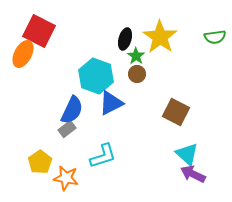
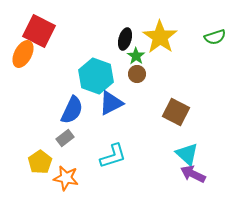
green semicircle: rotated 10 degrees counterclockwise
gray rectangle: moved 2 px left, 9 px down
cyan L-shape: moved 10 px right
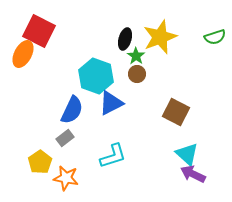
yellow star: rotated 16 degrees clockwise
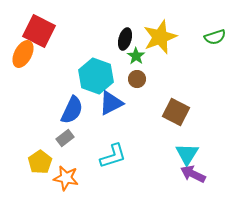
brown circle: moved 5 px down
cyan triangle: rotated 20 degrees clockwise
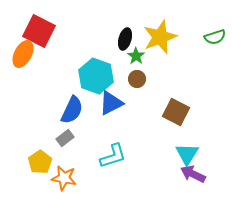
orange star: moved 2 px left
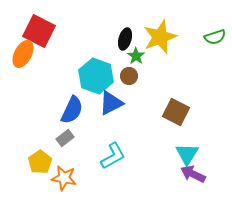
brown circle: moved 8 px left, 3 px up
cyan L-shape: rotated 12 degrees counterclockwise
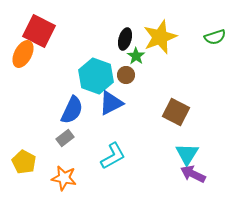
brown circle: moved 3 px left, 1 px up
yellow pentagon: moved 16 px left; rotated 10 degrees counterclockwise
